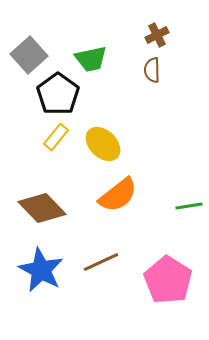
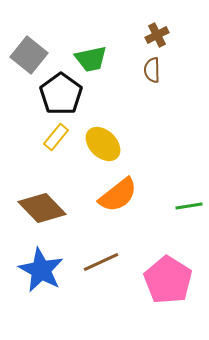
gray square: rotated 9 degrees counterclockwise
black pentagon: moved 3 px right
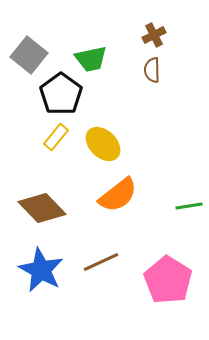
brown cross: moved 3 px left
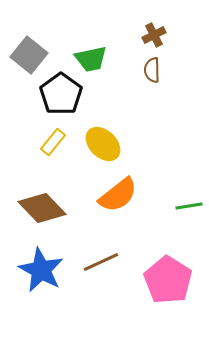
yellow rectangle: moved 3 px left, 5 px down
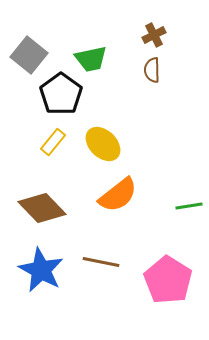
brown line: rotated 36 degrees clockwise
